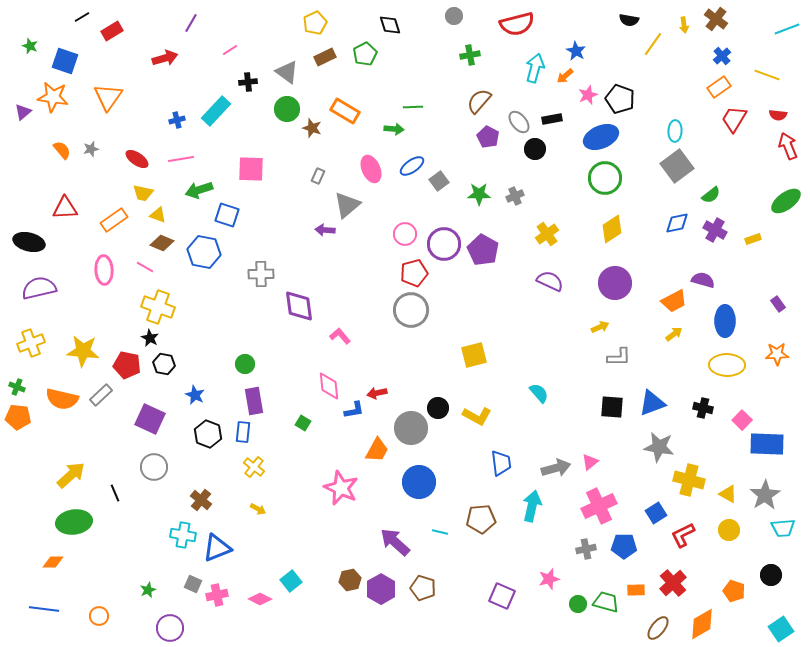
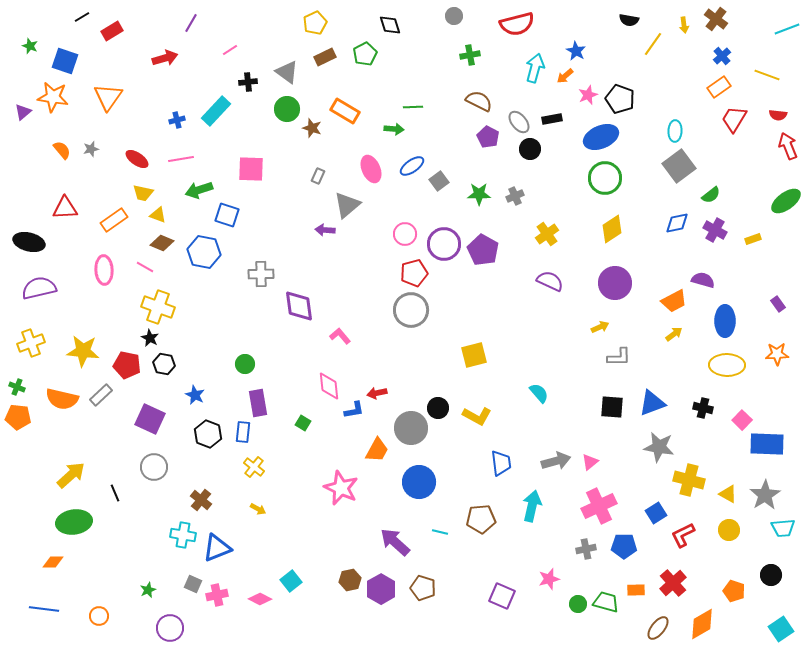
brown semicircle at (479, 101): rotated 76 degrees clockwise
black circle at (535, 149): moved 5 px left
gray square at (677, 166): moved 2 px right
purple rectangle at (254, 401): moved 4 px right, 2 px down
gray arrow at (556, 468): moved 7 px up
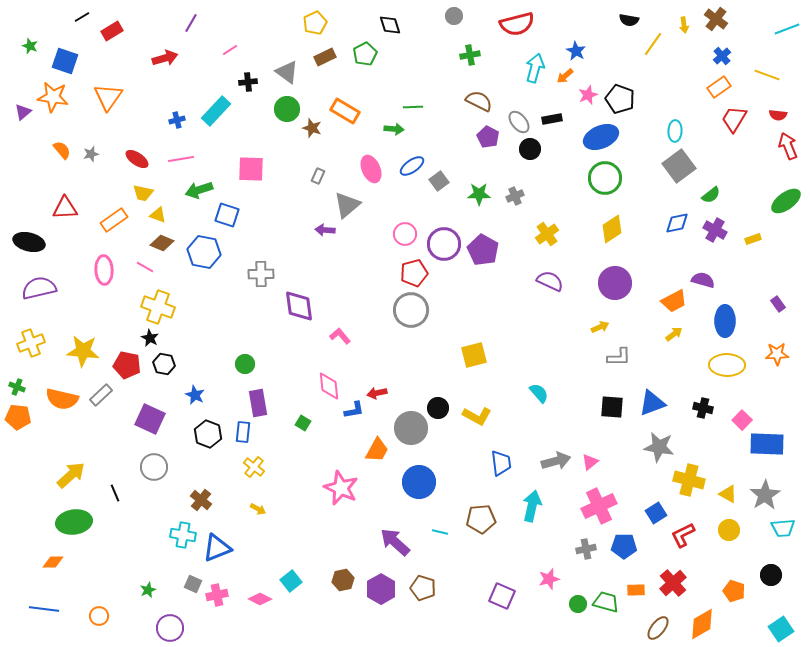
gray star at (91, 149): moved 5 px down
brown hexagon at (350, 580): moved 7 px left
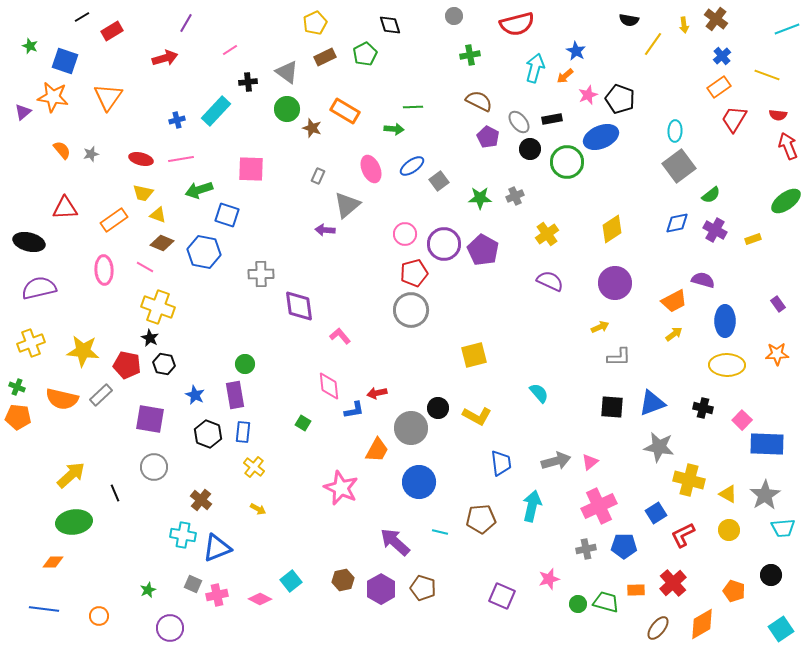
purple line at (191, 23): moved 5 px left
red ellipse at (137, 159): moved 4 px right; rotated 20 degrees counterclockwise
green circle at (605, 178): moved 38 px left, 16 px up
green star at (479, 194): moved 1 px right, 4 px down
purple rectangle at (258, 403): moved 23 px left, 8 px up
purple square at (150, 419): rotated 16 degrees counterclockwise
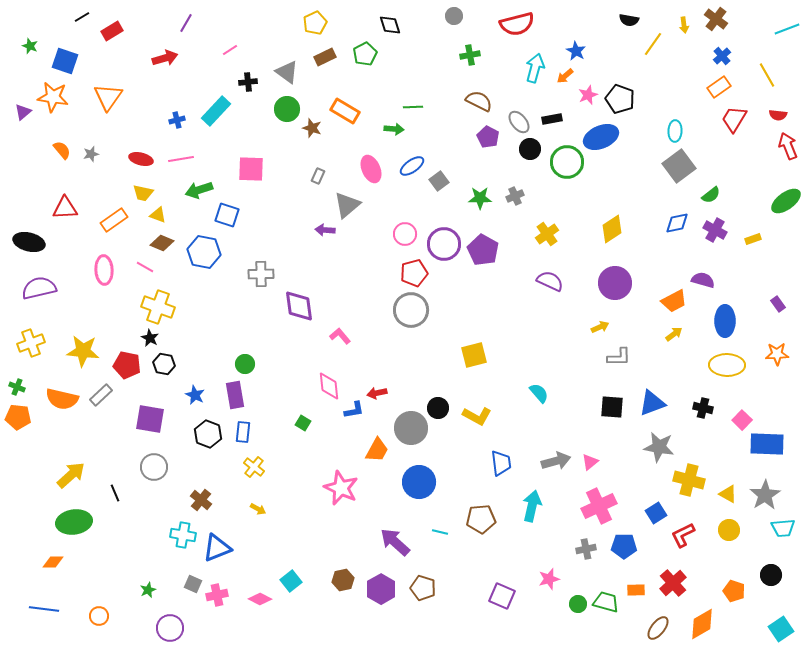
yellow line at (767, 75): rotated 40 degrees clockwise
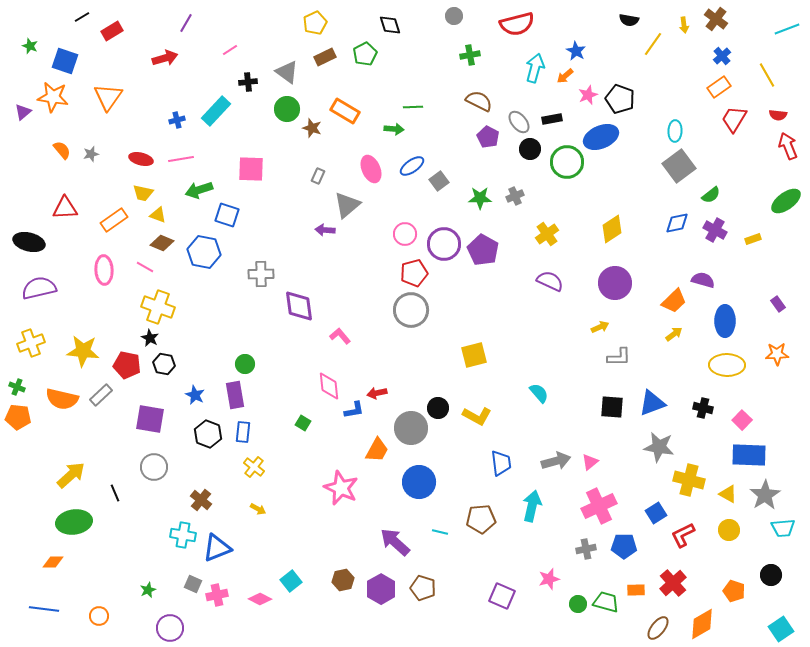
orange trapezoid at (674, 301): rotated 16 degrees counterclockwise
blue rectangle at (767, 444): moved 18 px left, 11 px down
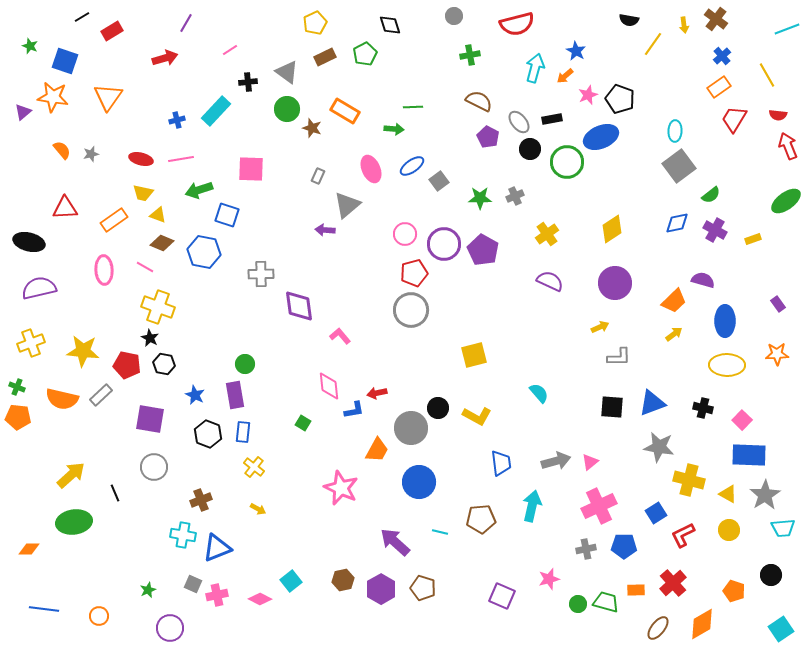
brown cross at (201, 500): rotated 30 degrees clockwise
orange diamond at (53, 562): moved 24 px left, 13 px up
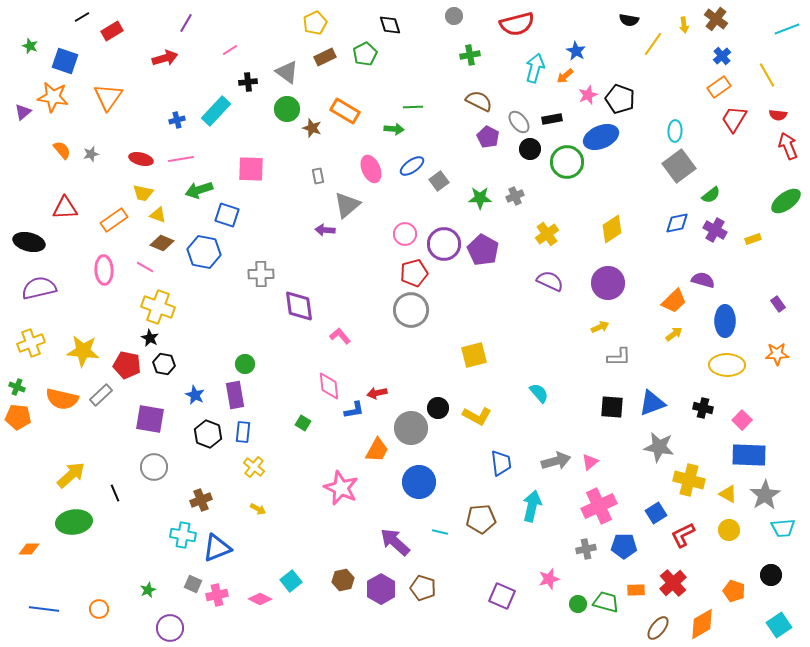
gray rectangle at (318, 176): rotated 35 degrees counterclockwise
purple circle at (615, 283): moved 7 px left
orange circle at (99, 616): moved 7 px up
cyan square at (781, 629): moved 2 px left, 4 px up
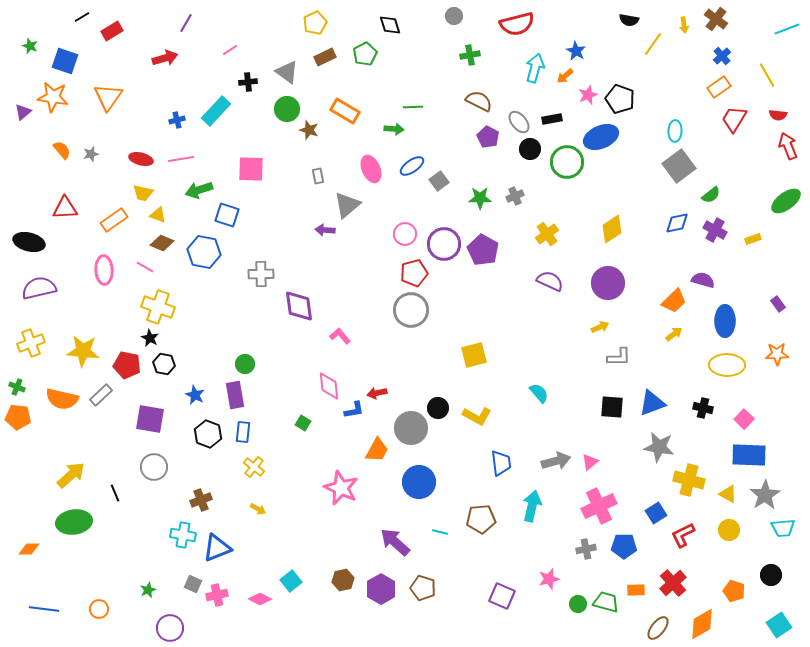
brown star at (312, 128): moved 3 px left, 2 px down
pink square at (742, 420): moved 2 px right, 1 px up
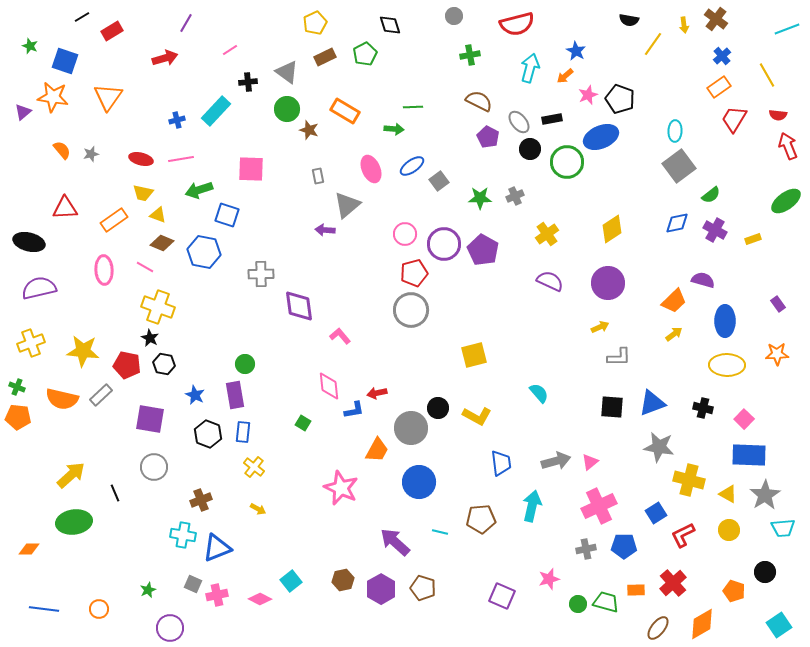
cyan arrow at (535, 68): moved 5 px left
black circle at (771, 575): moved 6 px left, 3 px up
